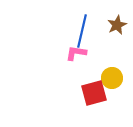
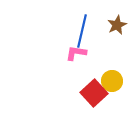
yellow circle: moved 3 px down
red square: rotated 28 degrees counterclockwise
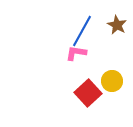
brown star: rotated 18 degrees counterclockwise
blue line: rotated 16 degrees clockwise
red square: moved 6 px left
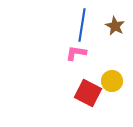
brown star: moved 2 px left, 1 px down
blue line: moved 6 px up; rotated 20 degrees counterclockwise
red square: rotated 20 degrees counterclockwise
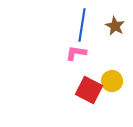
red square: moved 1 px right, 3 px up
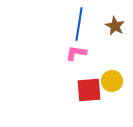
blue line: moved 3 px left, 1 px up
red square: rotated 32 degrees counterclockwise
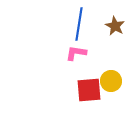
yellow circle: moved 1 px left
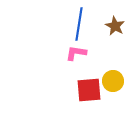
yellow circle: moved 2 px right
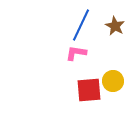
blue line: moved 2 px right, 1 px down; rotated 16 degrees clockwise
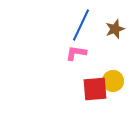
brown star: moved 3 px down; rotated 24 degrees clockwise
red square: moved 6 px right, 1 px up
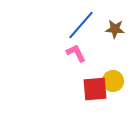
blue line: rotated 16 degrees clockwise
brown star: rotated 24 degrees clockwise
pink L-shape: rotated 55 degrees clockwise
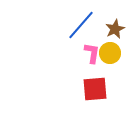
brown star: rotated 30 degrees counterclockwise
pink L-shape: moved 16 px right; rotated 35 degrees clockwise
yellow circle: moved 3 px left, 28 px up
